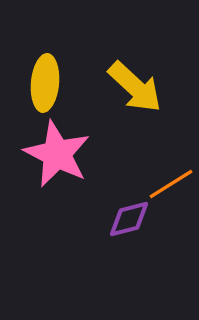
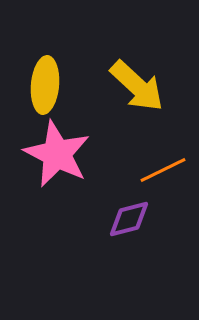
yellow ellipse: moved 2 px down
yellow arrow: moved 2 px right, 1 px up
orange line: moved 8 px left, 14 px up; rotated 6 degrees clockwise
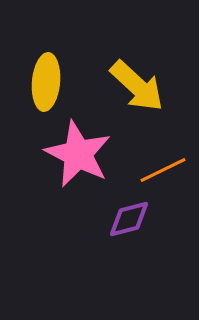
yellow ellipse: moved 1 px right, 3 px up
pink star: moved 21 px right
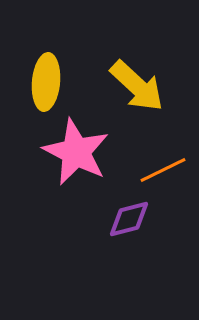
pink star: moved 2 px left, 2 px up
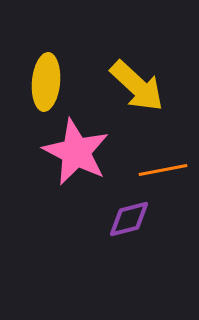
orange line: rotated 15 degrees clockwise
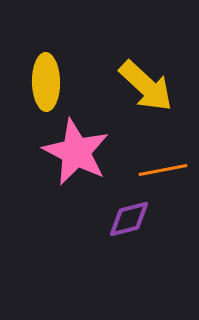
yellow ellipse: rotated 6 degrees counterclockwise
yellow arrow: moved 9 px right
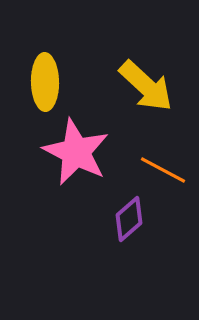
yellow ellipse: moved 1 px left
orange line: rotated 39 degrees clockwise
purple diamond: rotated 27 degrees counterclockwise
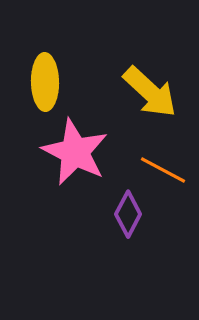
yellow arrow: moved 4 px right, 6 px down
pink star: moved 1 px left
purple diamond: moved 1 px left, 5 px up; rotated 21 degrees counterclockwise
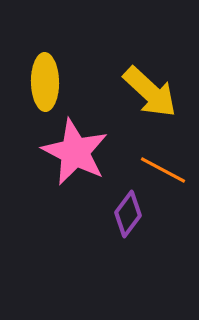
purple diamond: rotated 9 degrees clockwise
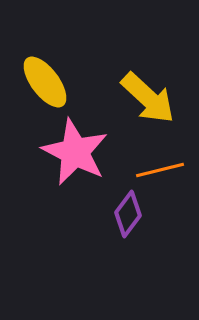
yellow ellipse: rotated 36 degrees counterclockwise
yellow arrow: moved 2 px left, 6 px down
orange line: moved 3 px left; rotated 42 degrees counterclockwise
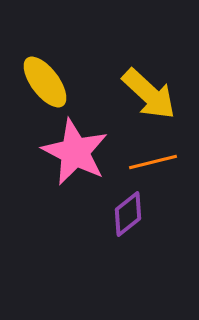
yellow arrow: moved 1 px right, 4 px up
orange line: moved 7 px left, 8 px up
purple diamond: rotated 15 degrees clockwise
